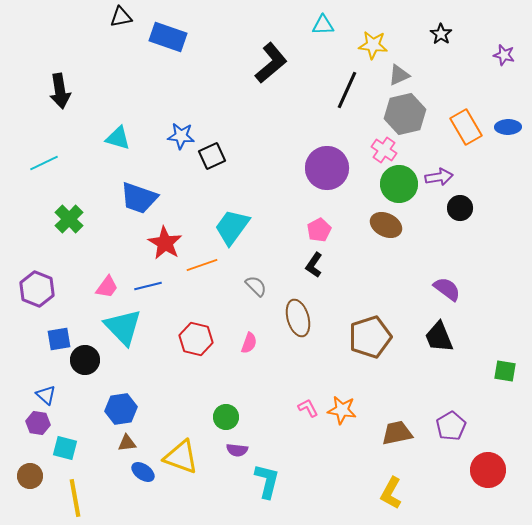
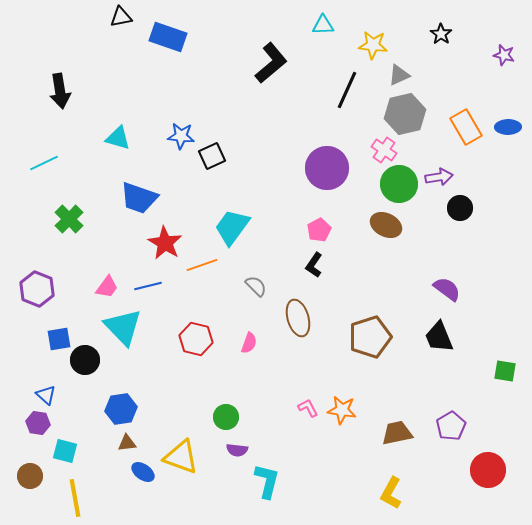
cyan square at (65, 448): moved 3 px down
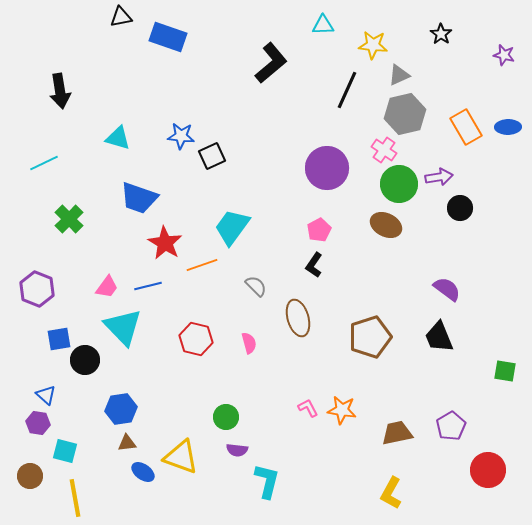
pink semicircle at (249, 343): rotated 35 degrees counterclockwise
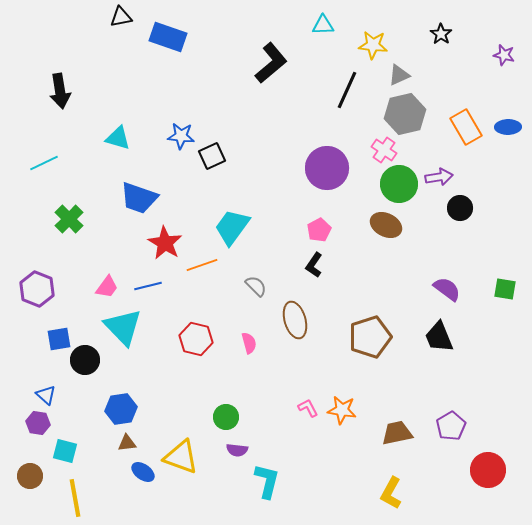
brown ellipse at (298, 318): moved 3 px left, 2 px down
green square at (505, 371): moved 82 px up
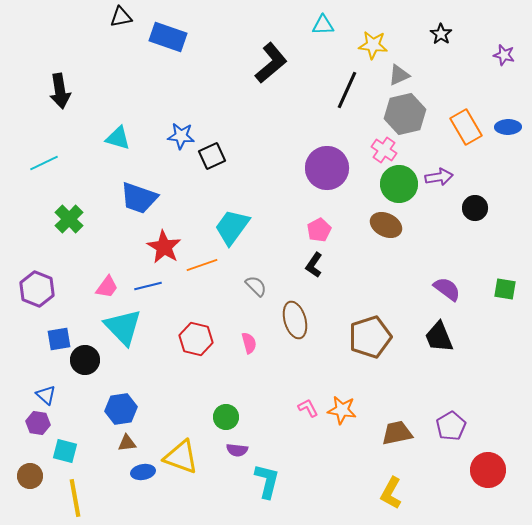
black circle at (460, 208): moved 15 px right
red star at (165, 243): moved 1 px left, 4 px down
blue ellipse at (143, 472): rotated 45 degrees counterclockwise
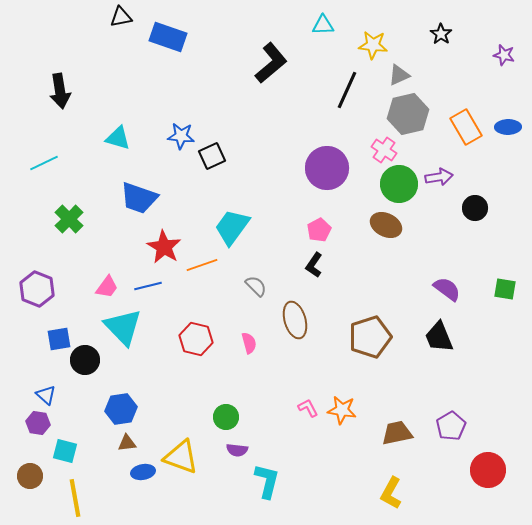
gray hexagon at (405, 114): moved 3 px right
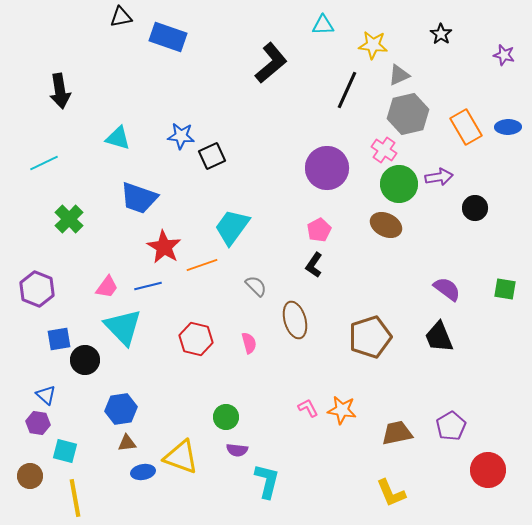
yellow L-shape at (391, 493): rotated 52 degrees counterclockwise
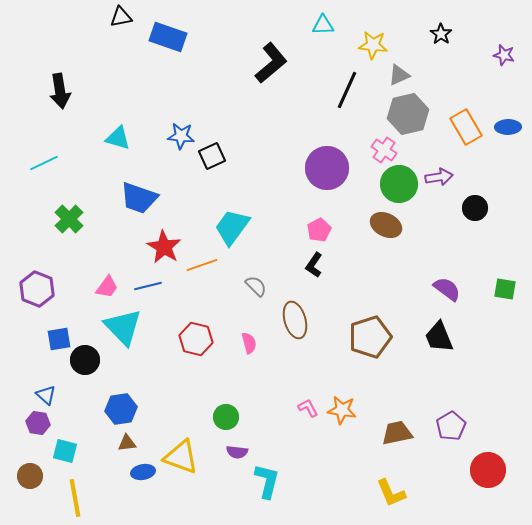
purple semicircle at (237, 450): moved 2 px down
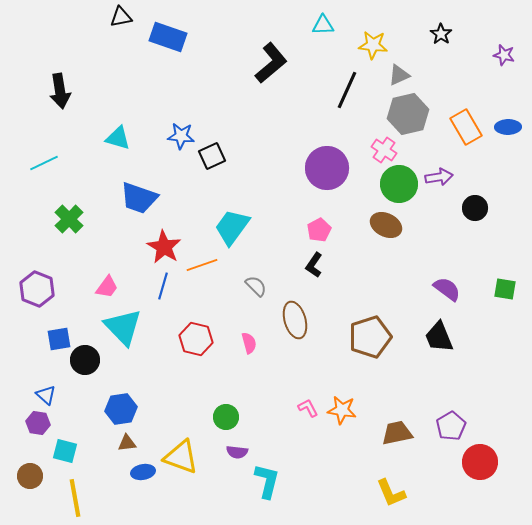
blue line at (148, 286): moved 15 px right; rotated 60 degrees counterclockwise
red circle at (488, 470): moved 8 px left, 8 px up
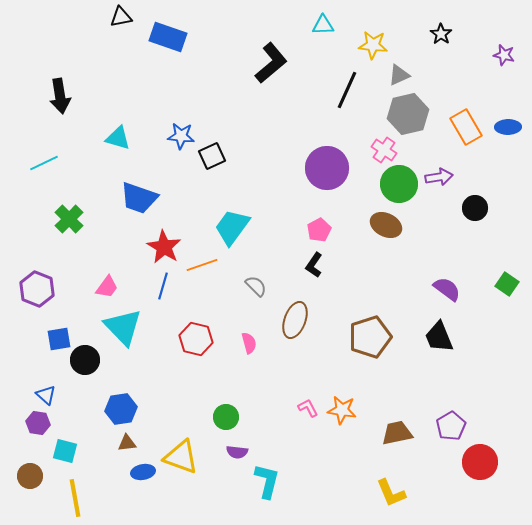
black arrow at (60, 91): moved 5 px down
green square at (505, 289): moved 2 px right, 5 px up; rotated 25 degrees clockwise
brown ellipse at (295, 320): rotated 36 degrees clockwise
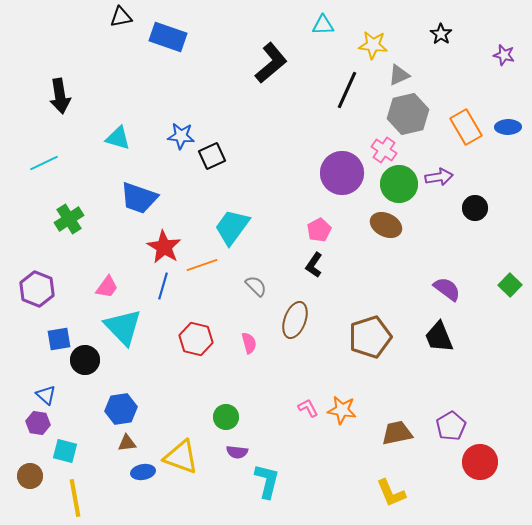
purple circle at (327, 168): moved 15 px right, 5 px down
green cross at (69, 219): rotated 12 degrees clockwise
green square at (507, 284): moved 3 px right, 1 px down; rotated 10 degrees clockwise
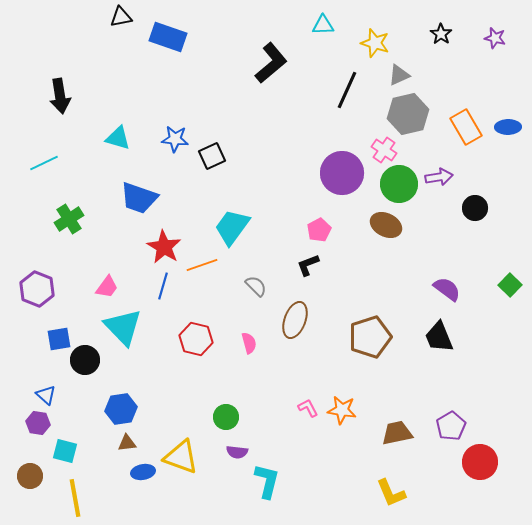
yellow star at (373, 45): moved 2 px right, 2 px up; rotated 12 degrees clockwise
purple star at (504, 55): moved 9 px left, 17 px up
blue star at (181, 136): moved 6 px left, 3 px down
black L-shape at (314, 265): moved 6 px left; rotated 35 degrees clockwise
